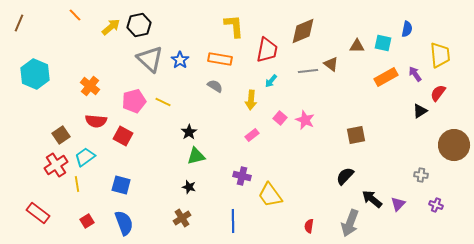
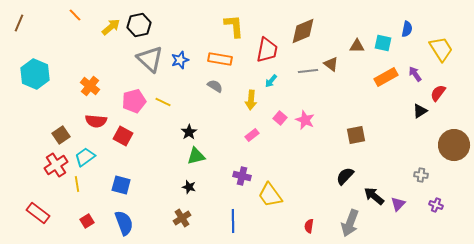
yellow trapezoid at (440, 55): moved 1 px right, 6 px up; rotated 28 degrees counterclockwise
blue star at (180, 60): rotated 18 degrees clockwise
black arrow at (372, 199): moved 2 px right, 3 px up
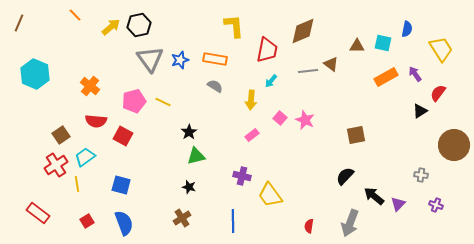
gray triangle at (150, 59): rotated 12 degrees clockwise
orange rectangle at (220, 59): moved 5 px left
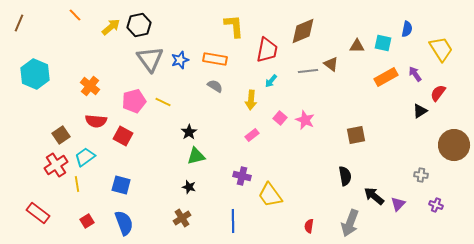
black semicircle at (345, 176): rotated 126 degrees clockwise
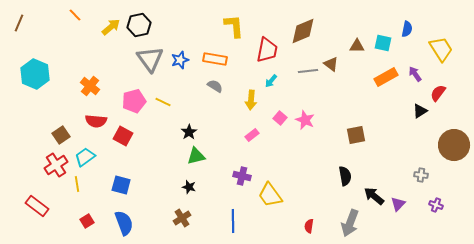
red rectangle at (38, 213): moved 1 px left, 7 px up
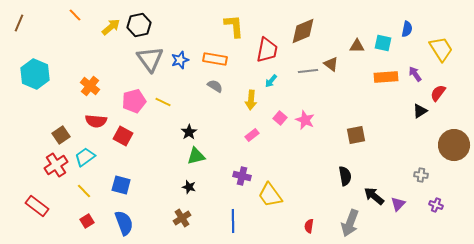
orange rectangle at (386, 77): rotated 25 degrees clockwise
yellow line at (77, 184): moved 7 px right, 7 px down; rotated 35 degrees counterclockwise
